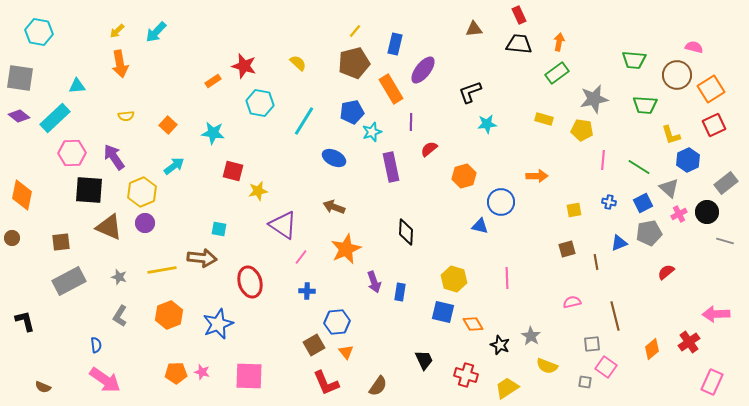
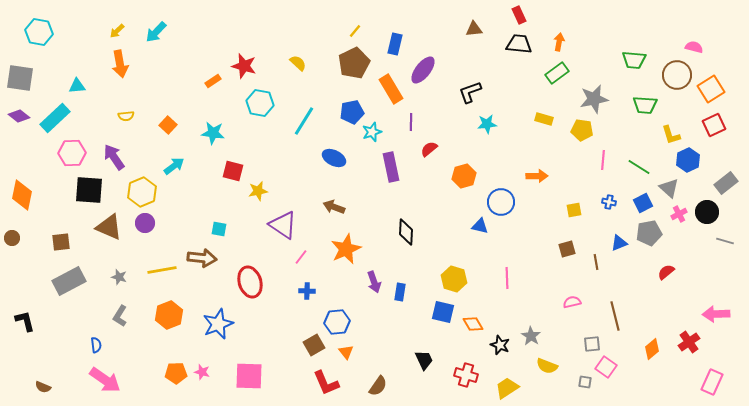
brown pentagon at (354, 63): rotated 12 degrees counterclockwise
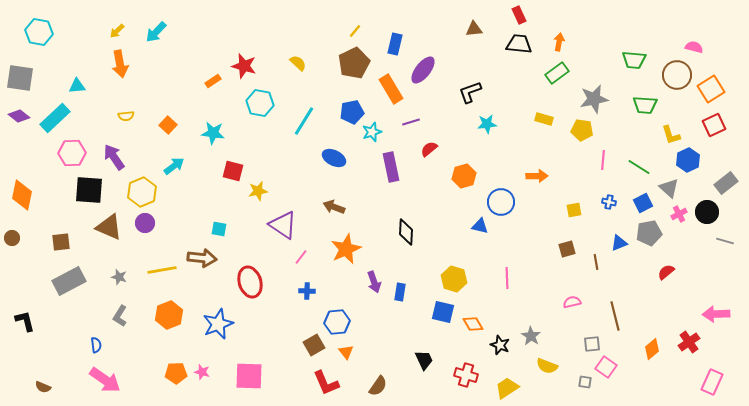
purple line at (411, 122): rotated 72 degrees clockwise
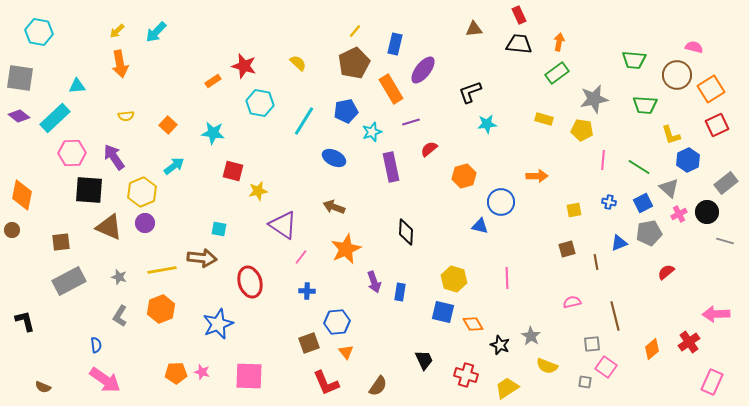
blue pentagon at (352, 112): moved 6 px left, 1 px up
red square at (714, 125): moved 3 px right
brown circle at (12, 238): moved 8 px up
orange hexagon at (169, 315): moved 8 px left, 6 px up
brown square at (314, 345): moved 5 px left, 2 px up; rotated 10 degrees clockwise
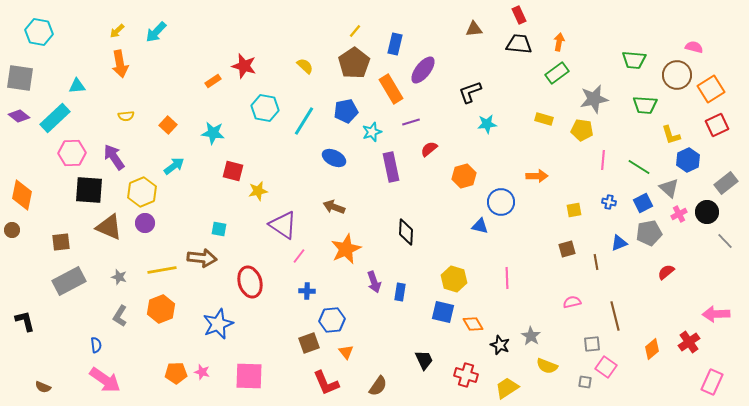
yellow semicircle at (298, 63): moved 7 px right, 3 px down
brown pentagon at (354, 63): rotated 8 degrees counterclockwise
cyan hexagon at (260, 103): moved 5 px right, 5 px down
gray line at (725, 241): rotated 30 degrees clockwise
pink line at (301, 257): moved 2 px left, 1 px up
blue hexagon at (337, 322): moved 5 px left, 2 px up
